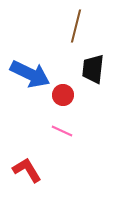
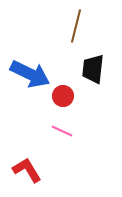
red circle: moved 1 px down
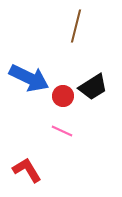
black trapezoid: moved 18 px down; rotated 128 degrees counterclockwise
blue arrow: moved 1 px left, 4 px down
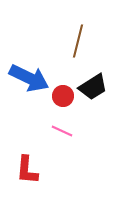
brown line: moved 2 px right, 15 px down
red L-shape: rotated 144 degrees counterclockwise
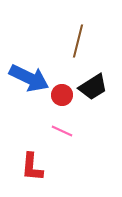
red circle: moved 1 px left, 1 px up
red L-shape: moved 5 px right, 3 px up
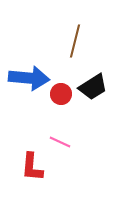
brown line: moved 3 px left
blue arrow: rotated 21 degrees counterclockwise
red circle: moved 1 px left, 1 px up
pink line: moved 2 px left, 11 px down
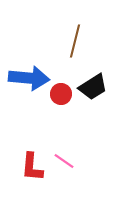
pink line: moved 4 px right, 19 px down; rotated 10 degrees clockwise
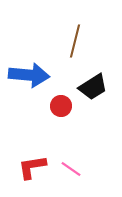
blue arrow: moved 3 px up
red circle: moved 12 px down
pink line: moved 7 px right, 8 px down
red L-shape: rotated 76 degrees clockwise
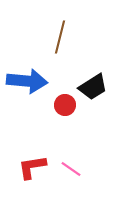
brown line: moved 15 px left, 4 px up
blue arrow: moved 2 px left, 6 px down
red circle: moved 4 px right, 1 px up
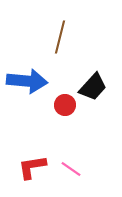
black trapezoid: rotated 16 degrees counterclockwise
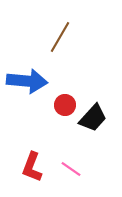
brown line: rotated 16 degrees clockwise
black trapezoid: moved 31 px down
red L-shape: rotated 60 degrees counterclockwise
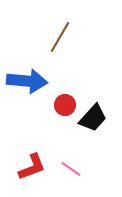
red L-shape: rotated 132 degrees counterclockwise
